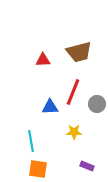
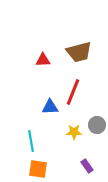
gray circle: moved 21 px down
purple rectangle: rotated 32 degrees clockwise
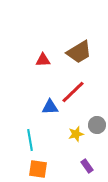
brown trapezoid: rotated 16 degrees counterclockwise
red line: rotated 24 degrees clockwise
yellow star: moved 2 px right, 2 px down; rotated 14 degrees counterclockwise
cyan line: moved 1 px left, 1 px up
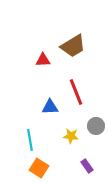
brown trapezoid: moved 6 px left, 6 px up
red line: moved 3 px right; rotated 68 degrees counterclockwise
gray circle: moved 1 px left, 1 px down
yellow star: moved 5 px left, 2 px down; rotated 21 degrees clockwise
orange square: moved 1 px right, 1 px up; rotated 24 degrees clockwise
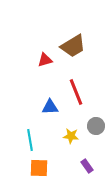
red triangle: moved 2 px right; rotated 14 degrees counterclockwise
orange square: rotated 30 degrees counterclockwise
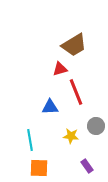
brown trapezoid: moved 1 px right, 1 px up
red triangle: moved 15 px right, 9 px down
